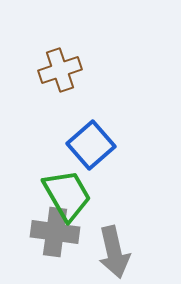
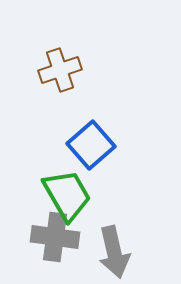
gray cross: moved 5 px down
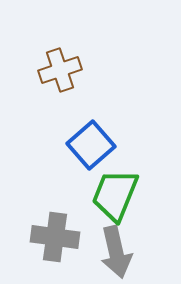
green trapezoid: moved 48 px right; rotated 128 degrees counterclockwise
gray arrow: moved 2 px right
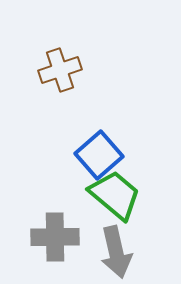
blue square: moved 8 px right, 10 px down
green trapezoid: rotated 108 degrees clockwise
gray cross: rotated 9 degrees counterclockwise
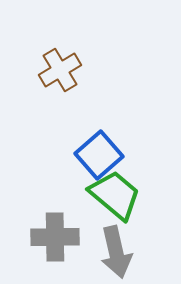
brown cross: rotated 12 degrees counterclockwise
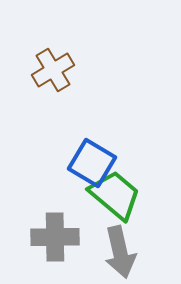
brown cross: moved 7 px left
blue square: moved 7 px left, 8 px down; rotated 18 degrees counterclockwise
gray arrow: moved 4 px right
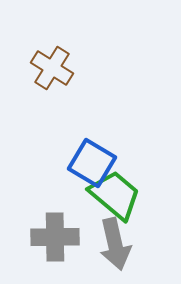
brown cross: moved 1 px left, 2 px up; rotated 27 degrees counterclockwise
gray arrow: moved 5 px left, 8 px up
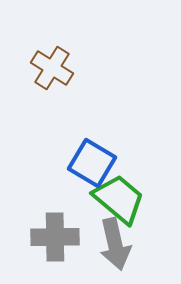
green trapezoid: moved 4 px right, 4 px down
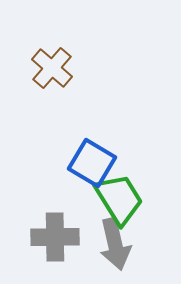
brown cross: rotated 9 degrees clockwise
green trapezoid: rotated 18 degrees clockwise
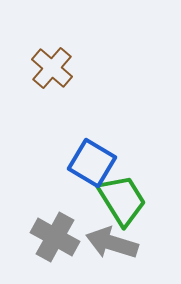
green trapezoid: moved 3 px right, 1 px down
gray cross: rotated 30 degrees clockwise
gray arrow: moved 3 px left, 1 px up; rotated 120 degrees clockwise
